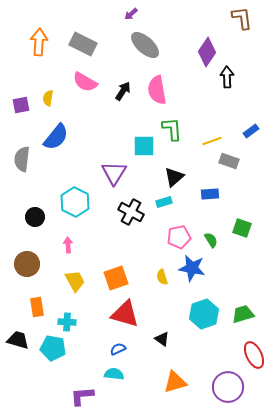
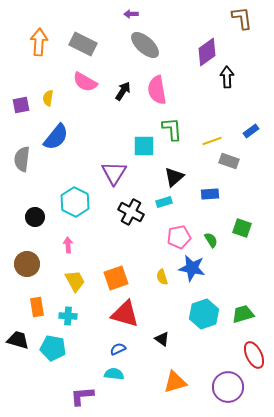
purple arrow at (131, 14): rotated 40 degrees clockwise
purple diamond at (207, 52): rotated 20 degrees clockwise
cyan cross at (67, 322): moved 1 px right, 6 px up
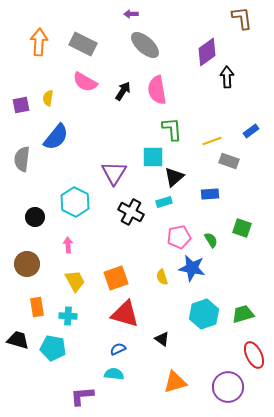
cyan square at (144, 146): moved 9 px right, 11 px down
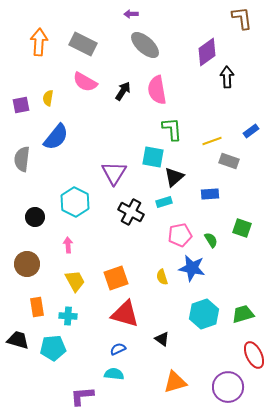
cyan square at (153, 157): rotated 10 degrees clockwise
pink pentagon at (179, 237): moved 1 px right, 2 px up
cyan pentagon at (53, 348): rotated 15 degrees counterclockwise
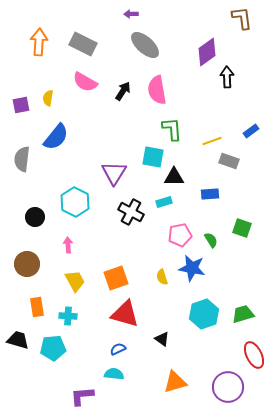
black triangle at (174, 177): rotated 40 degrees clockwise
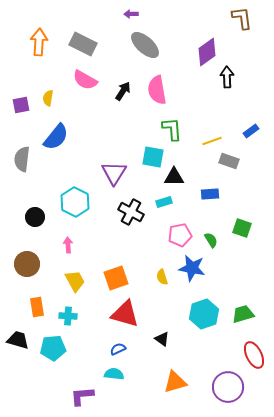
pink semicircle at (85, 82): moved 2 px up
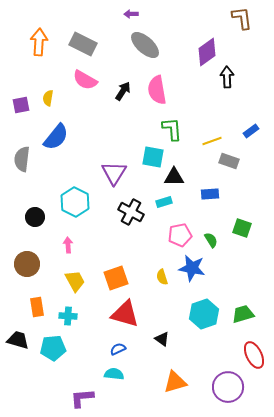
purple L-shape at (82, 396): moved 2 px down
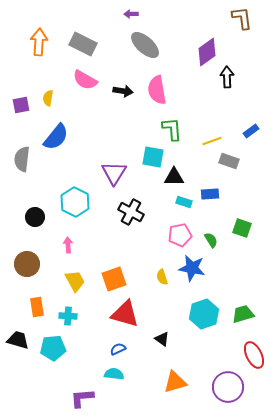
black arrow at (123, 91): rotated 66 degrees clockwise
cyan rectangle at (164, 202): moved 20 px right; rotated 35 degrees clockwise
orange square at (116, 278): moved 2 px left, 1 px down
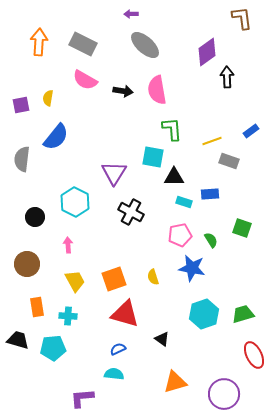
yellow semicircle at (162, 277): moved 9 px left
purple circle at (228, 387): moved 4 px left, 7 px down
